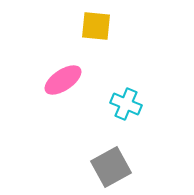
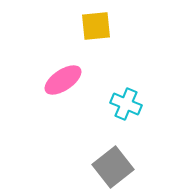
yellow square: rotated 12 degrees counterclockwise
gray square: moved 2 px right; rotated 9 degrees counterclockwise
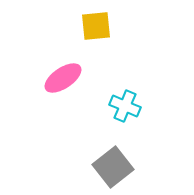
pink ellipse: moved 2 px up
cyan cross: moved 1 px left, 2 px down
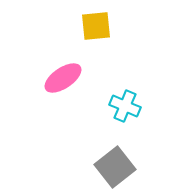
gray square: moved 2 px right
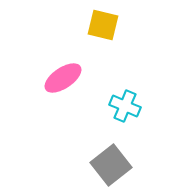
yellow square: moved 7 px right, 1 px up; rotated 20 degrees clockwise
gray square: moved 4 px left, 2 px up
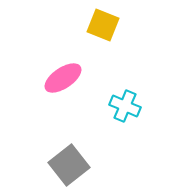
yellow square: rotated 8 degrees clockwise
gray square: moved 42 px left
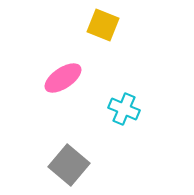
cyan cross: moved 1 px left, 3 px down
gray square: rotated 12 degrees counterclockwise
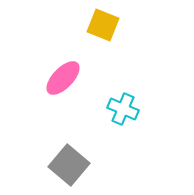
pink ellipse: rotated 12 degrees counterclockwise
cyan cross: moved 1 px left
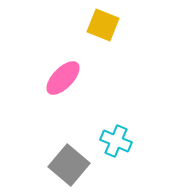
cyan cross: moved 7 px left, 32 px down
